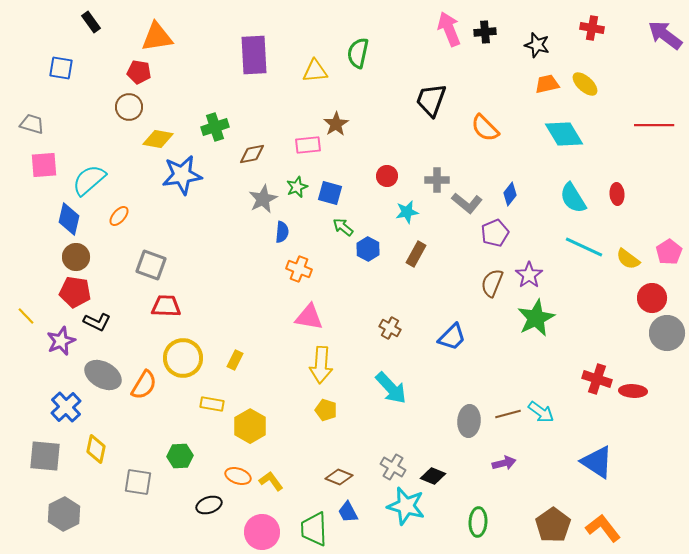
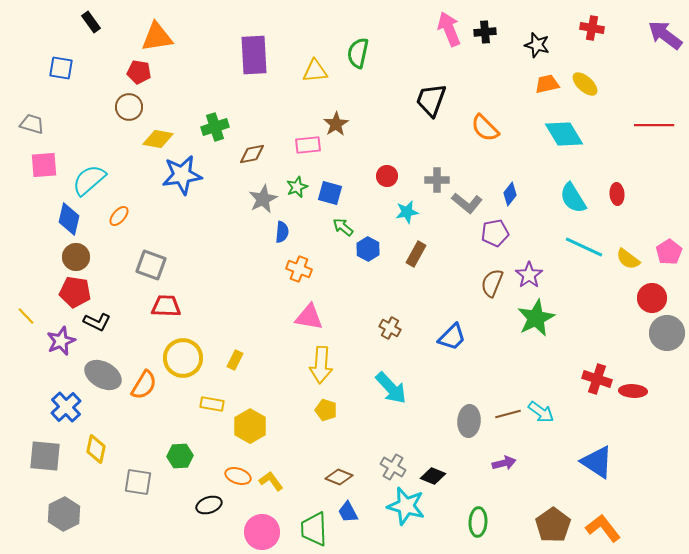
purple pentagon at (495, 233): rotated 12 degrees clockwise
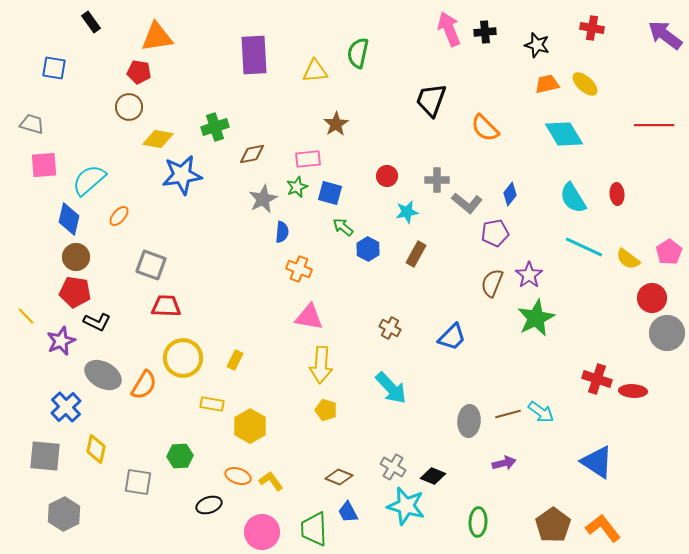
blue square at (61, 68): moved 7 px left
pink rectangle at (308, 145): moved 14 px down
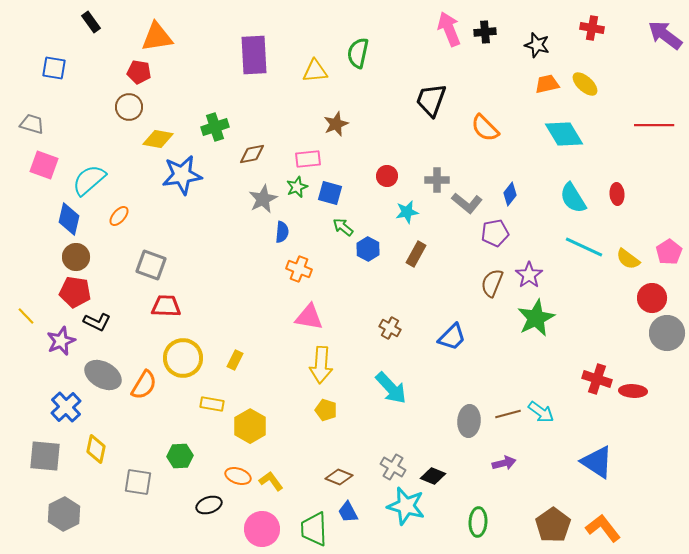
brown star at (336, 124): rotated 10 degrees clockwise
pink square at (44, 165): rotated 24 degrees clockwise
pink circle at (262, 532): moved 3 px up
